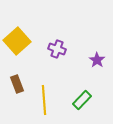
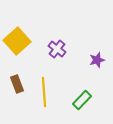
purple cross: rotated 18 degrees clockwise
purple star: rotated 21 degrees clockwise
yellow line: moved 8 px up
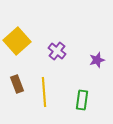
purple cross: moved 2 px down
green rectangle: rotated 36 degrees counterclockwise
